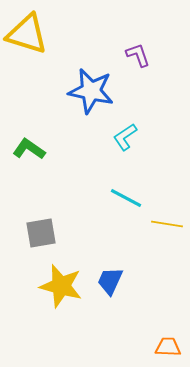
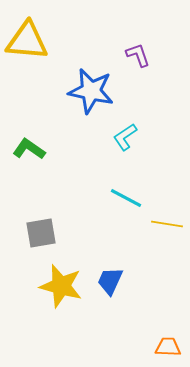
yellow triangle: moved 7 px down; rotated 12 degrees counterclockwise
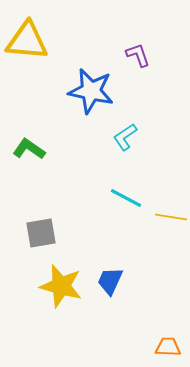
yellow line: moved 4 px right, 7 px up
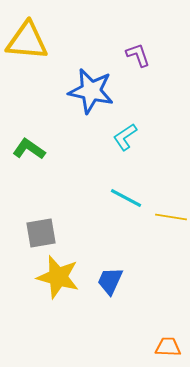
yellow star: moved 3 px left, 9 px up
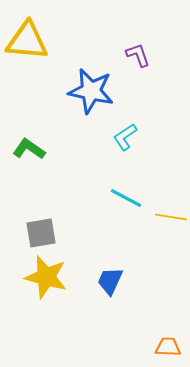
yellow star: moved 12 px left
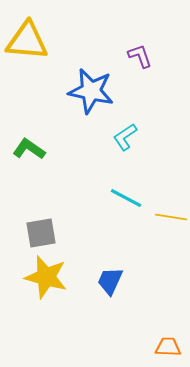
purple L-shape: moved 2 px right, 1 px down
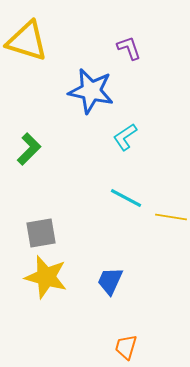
yellow triangle: rotated 12 degrees clockwise
purple L-shape: moved 11 px left, 8 px up
green L-shape: rotated 100 degrees clockwise
orange trapezoid: moved 42 px left; rotated 76 degrees counterclockwise
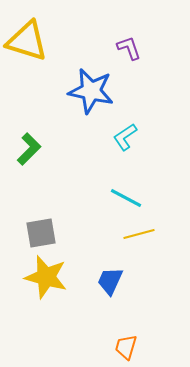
yellow line: moved 32 px left, 17 px down; rotated 24 degrees counterclockwise
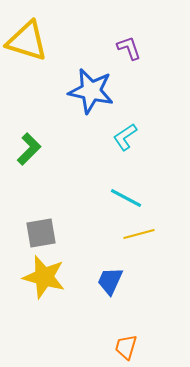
yellow star: moved 2 px left
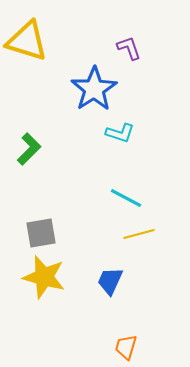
blue star: moved 3 px right, 2 px up; rotated 27 degrees clockwise
cyan L-shape: moved 5 px left, 4 px up; rotated 128 degrees counterclockwise
